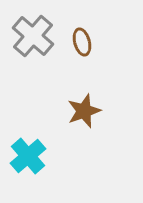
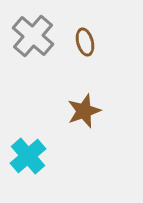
brown ellipse: moved 3 px right
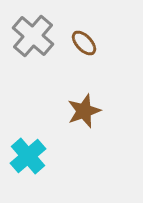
brown ellipse: moved 1 px left, 1 px down; rotated 28 degrees counterclockwise
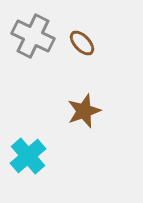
gray cross: rotated 15 degrees counterclockwise
brown ellipse: moved 2 px left
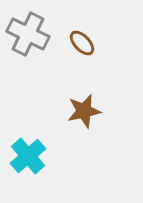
gray cross: moved 5 px left, 2 px up
brown star: rotated 8 degrees clockwise
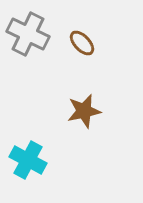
cyan cross: moved 4 px down; rotated 21 degrees counterclockwise
